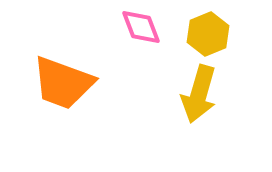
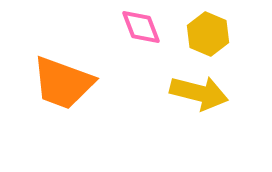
yellow hexagon: rotated 15 degrees counterclockwise
yellow arrow: moved 1 px up; rotated 92 degrees counterclockwise
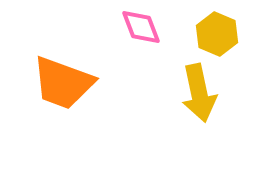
yellow hexagon: moved 9 px right
yellow arrow: rotated 64 degrees clockwise
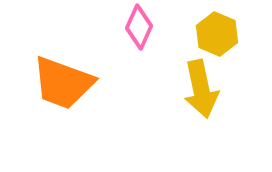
pink diamond: moved 2 px left; rotated 45 degrees clockwise
yellow arrow: moved 2 px right, 4 px up
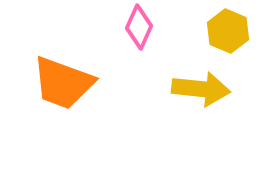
yellow hexagon: moved 11 px right, 3 px up
yellow arrow: rotated 72 degrees counterclockwise
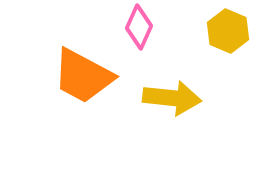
orange trapezoid: moved 20 px right, 7 px up; rotated 8 degrees clockwise
yellow arrow: moved 29 px left, 9 px down
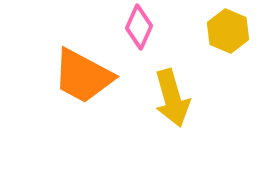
yellow arrow: rotated 68 degrees clockwise
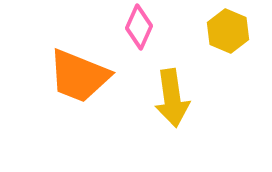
orange trapezoid: moved 4 px left; rotated 6 degrees counterclockwise
yellow arrow: rotated 8 degrees clockwise
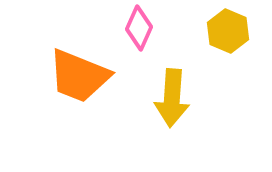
pink diamond: moved 1 px down
yellow arrow: rotated 12 degrees clockwise
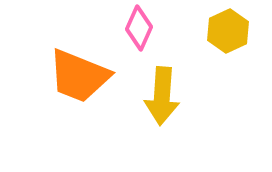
yellow hexagon: rotated 12 degrees clockwise
yellow arrow: moved 10 px left, 2 px up
